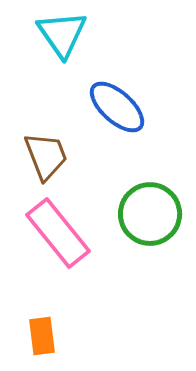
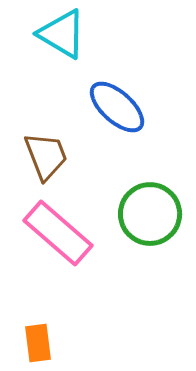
cyan triangle: rotated 24 degrees counterclockwise
pink rectangle: rotated 10 degrees counterclockwise
orange rectangle: moved 4 px left, 7 px down
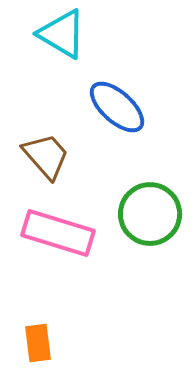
brown trapezoid: rotated 20 degrees counterclockwise
pink rectangle: rotated 24 degrees counterclockwise
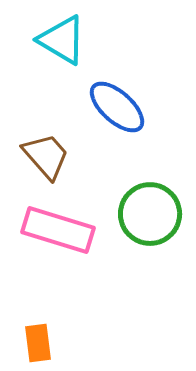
cyan triangle: moved 6 px down
pink rectangle: moved 3 px up
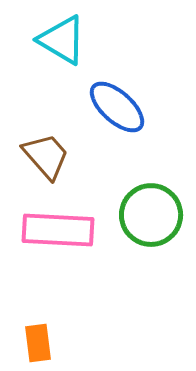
green circle: moved 1 px right, 1 px down
pink rectangle: rotated 14 degrees counterclockwise
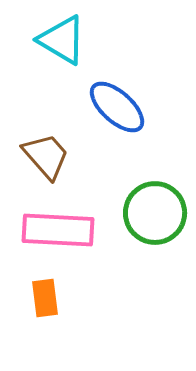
green circle: moved 4 px right, 2 px up
orange rectangle: moved 7 px right, 45 px up
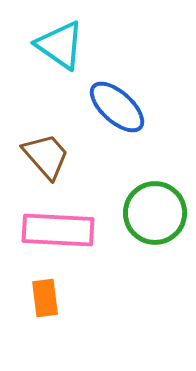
cyan triangle: moved 2 px left, 5 px down; rotated 4 degrees clockwise
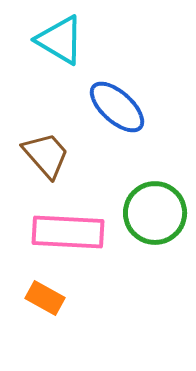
cyan triangle: moved 5 px up; rotated 4 degrees counterclockwise
brown trapezoid: moved 1 px up
pink rectangle: moved 10 px right, 2 px down
orange rectangle: rotated 54 degrees counterclockwise
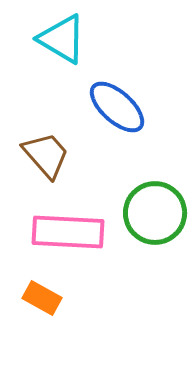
cyan triangle: moved 2 px right, 1 px up
orange rectangle: moved 3 px left
